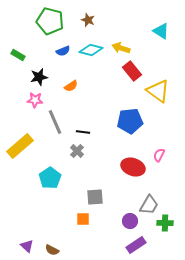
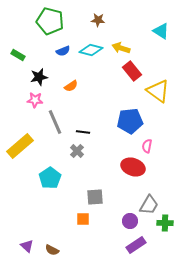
brown star: moved 10 px right; rotated 16 degrees counterclockwise
pink semicircle: moved 12 px left, 9 px up; rotated 16 degrees counterclockwise
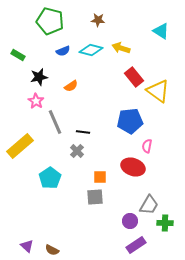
red rectangle: moved 2 px right, 6 px down
pink star: moved 1 px right, 1 px down; rotated 28 degrees clockwise
orange square: moved 17 px right, 42 px up
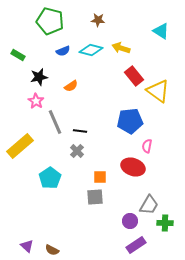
red rectangle: moved 1 px up
black line: moved 3 px left, 1 px up
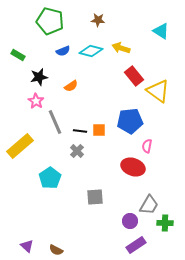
cyan diamond: moved 1 px down
orange square: moved 1 px left, 47 px up
brown semicircle: moved 4 px right
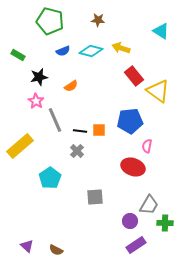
gray line: moved 2 px up
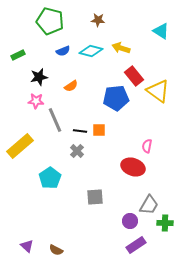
green rectangle: rotated 56 degrees counterclockwise
pink star: rotated 28 degrees counterclockwise
blue pentagon: moved 14 px left, 23 px up
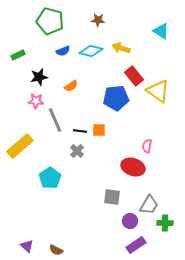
gray square: moved 17 px right; rotated 12 degrees clockwise
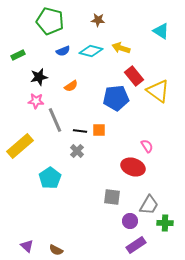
pink semicircle: rotated 136 degrees clockwise
